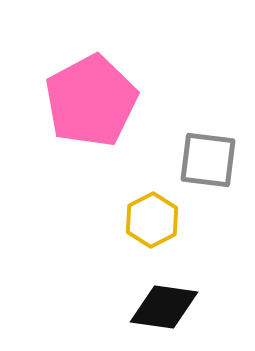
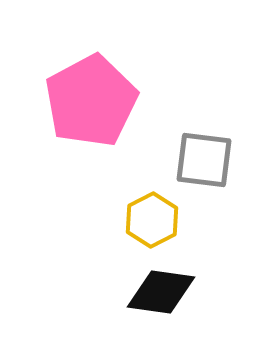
gray square: moved 4 px left
black diamond: moved 3 px left, 15 px up
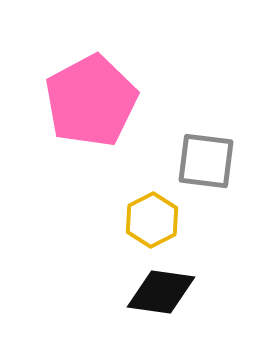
gray square: moved 2 px right, 1 px down
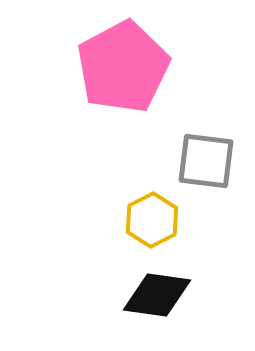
pink pentagon: moved 32 px right, 34 px up
black diamond: moved 4 px left, 3 px down
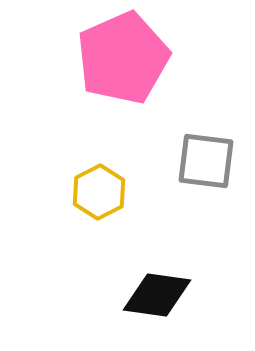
pink pentagon: moved 9 px up; rotated 4 degrees clockwise
yellow hexagon: moved 53 px left, 28 px up
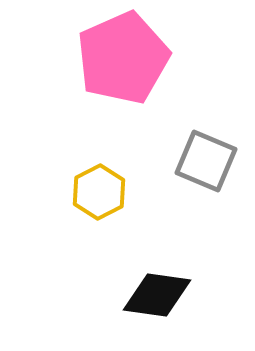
gray square: rotated 16 degrees clockwise
